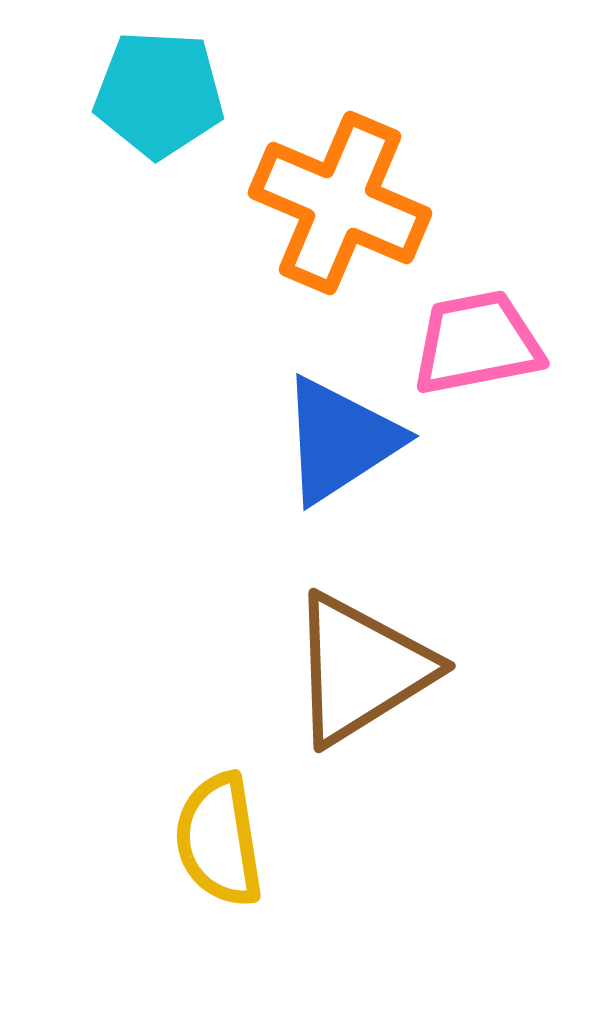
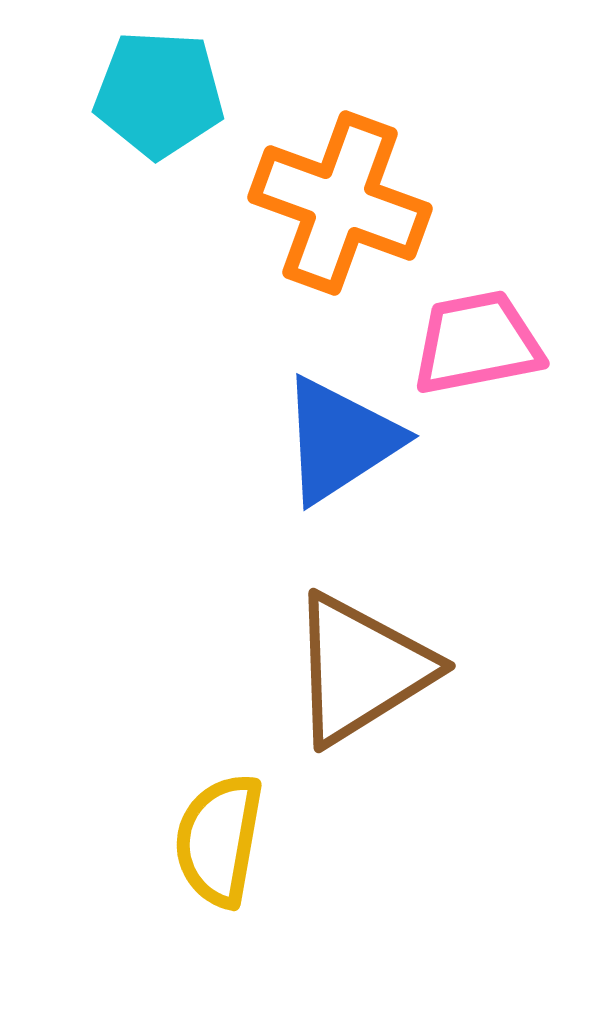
orange cross: rotated 3 degrees counterclockwise
yellow semicircle: rotated 19 degrees clockwise
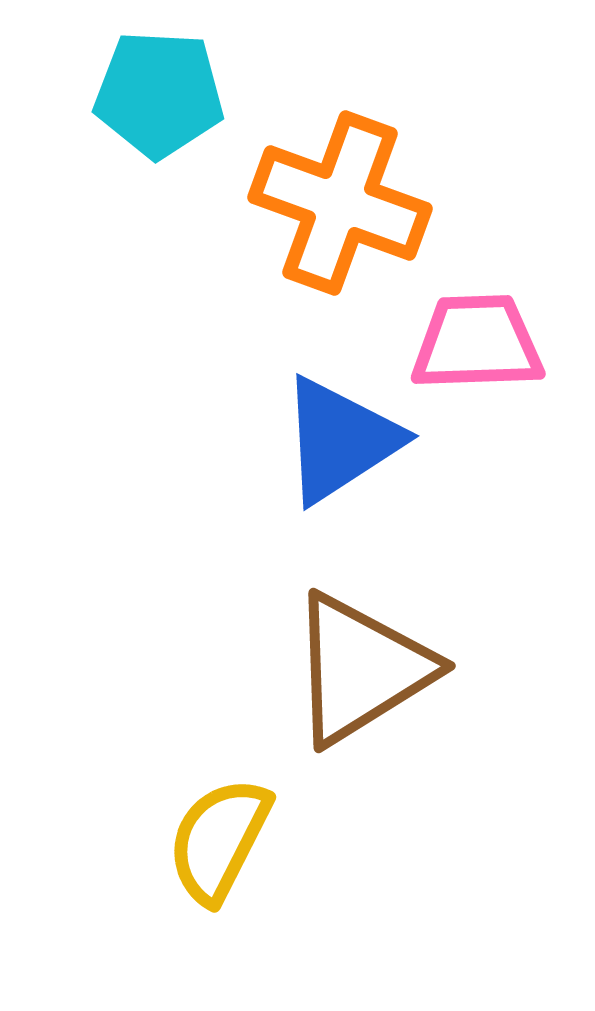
pink trapezoid: rotated 9 degrees clockwise
yellow semicircle: rotated 17 degrees clockwise
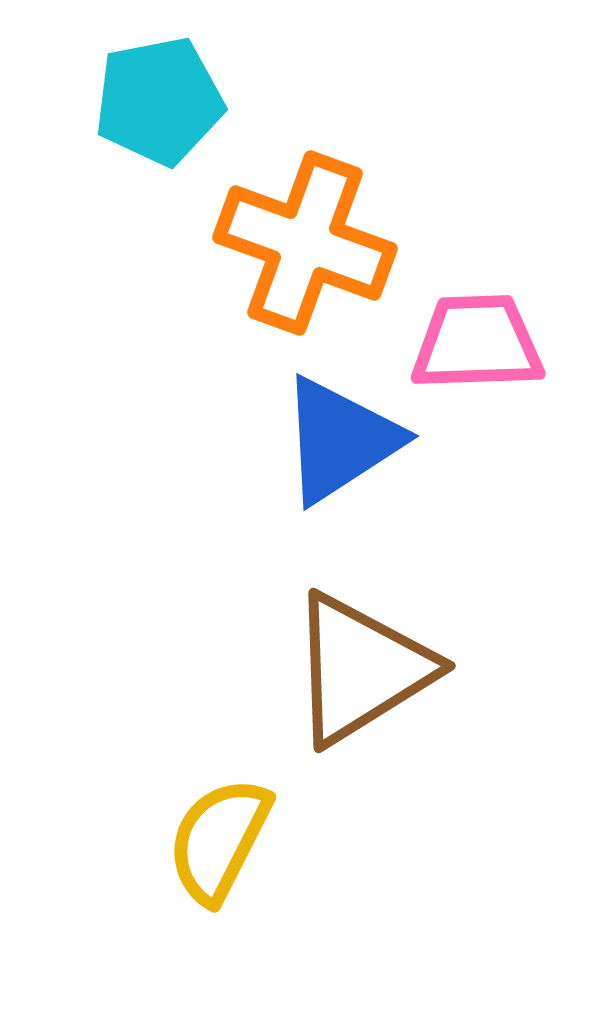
cyan pentagon: moved 7 px down; rotated 14 degrees counterclockwise
orange cross: moved 35 px left, 40 px down
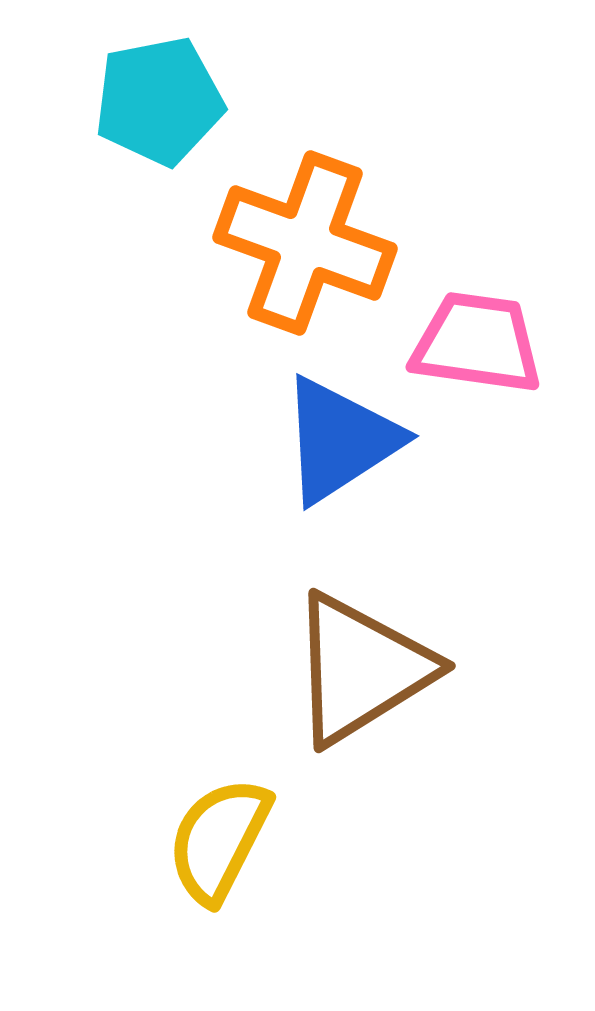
pink trapezoid: rotated 10 degrees clockwise
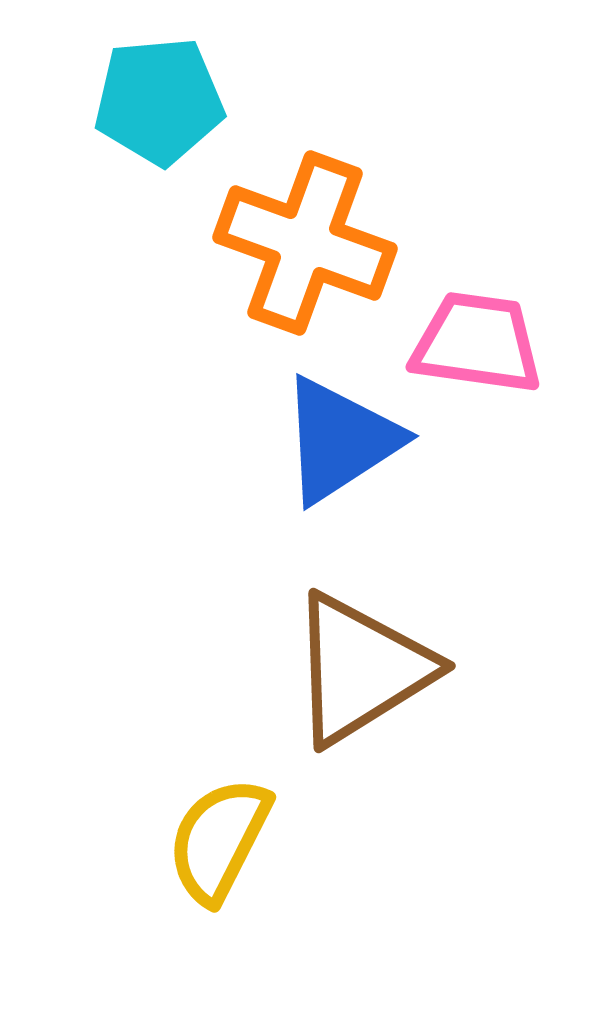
cyan pentagon: rotated 6 degrees clockwise
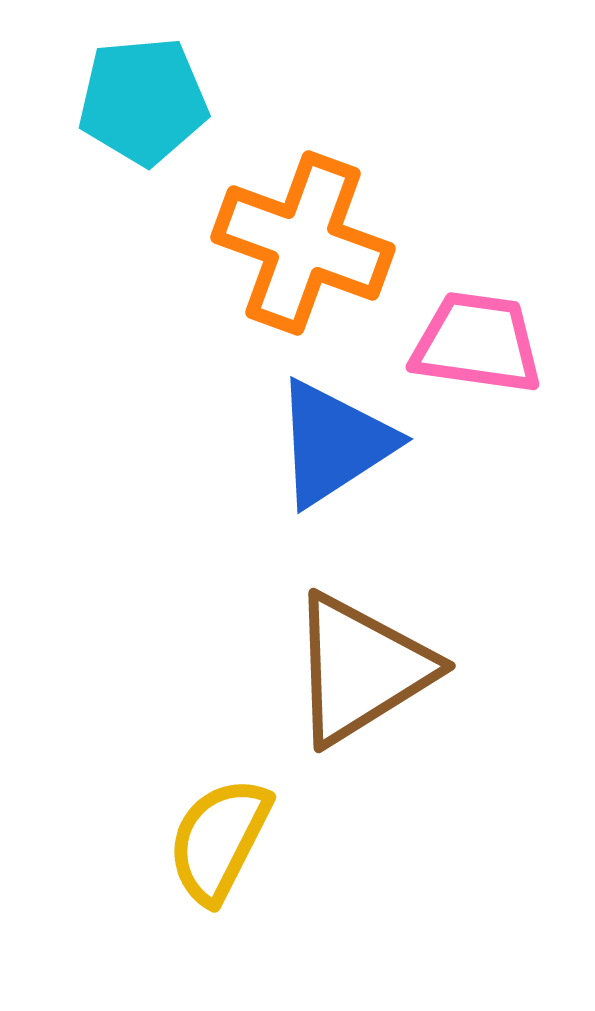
cyan pentagon: moved 16 px left
orange cross: moved 2 px left
blue triangle: moved 6 px left, 3 px down
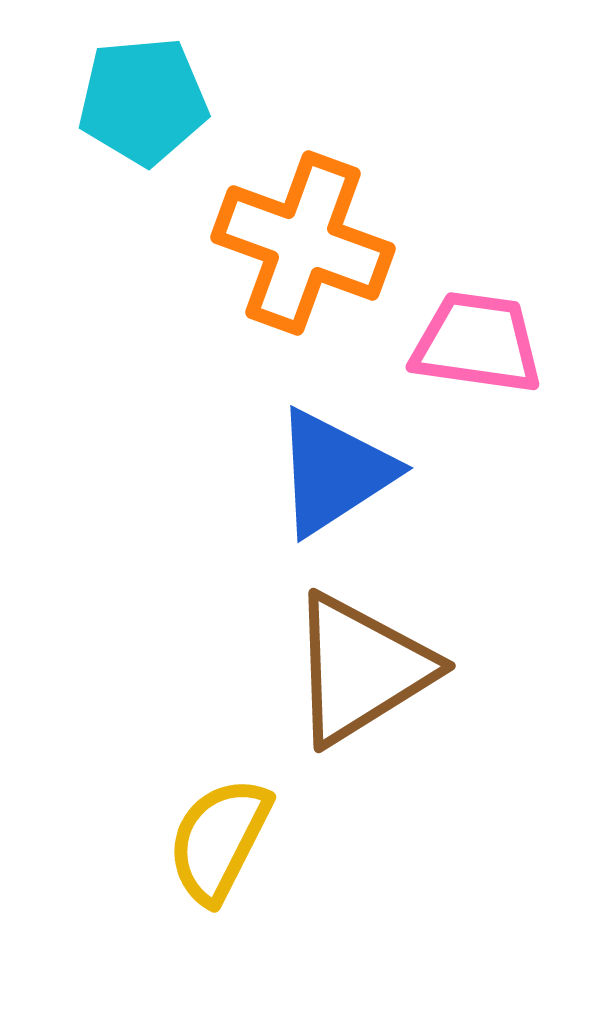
blue triangle: moved 29 px down
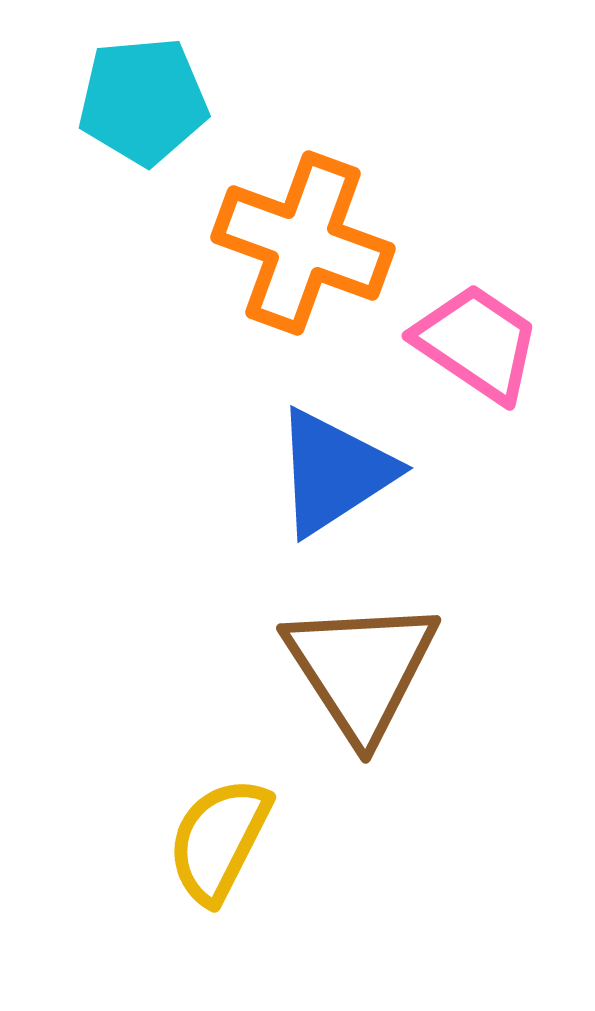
pink trapezoid: rotated 26 degrees clockwise
brown triangle: rotated 31 degrees counterclockwise
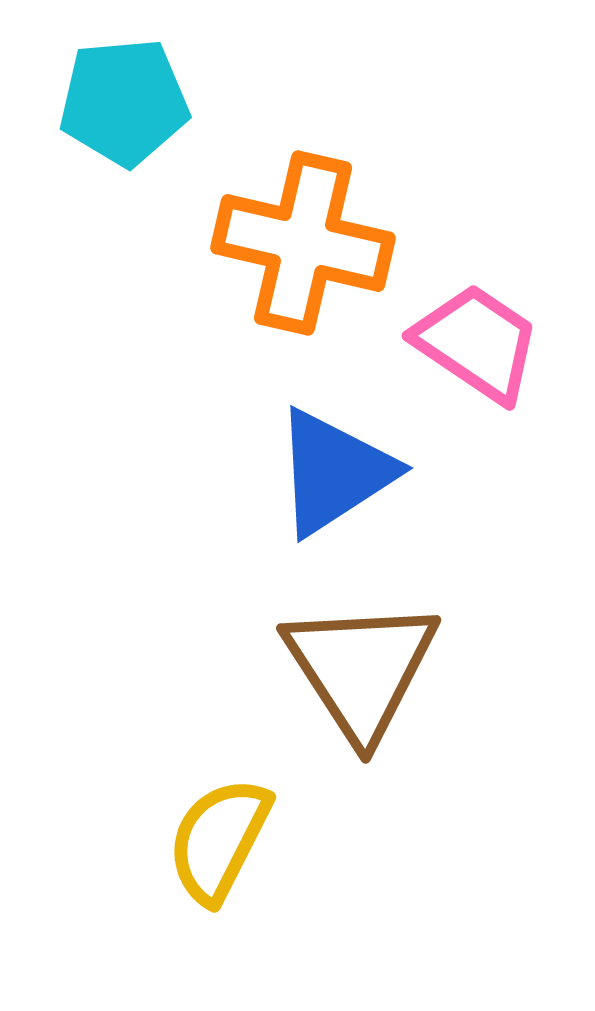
cyan pentagon: moved 19 px left, 1 px down
orange cross: rotated 7 degrees counterclockwise
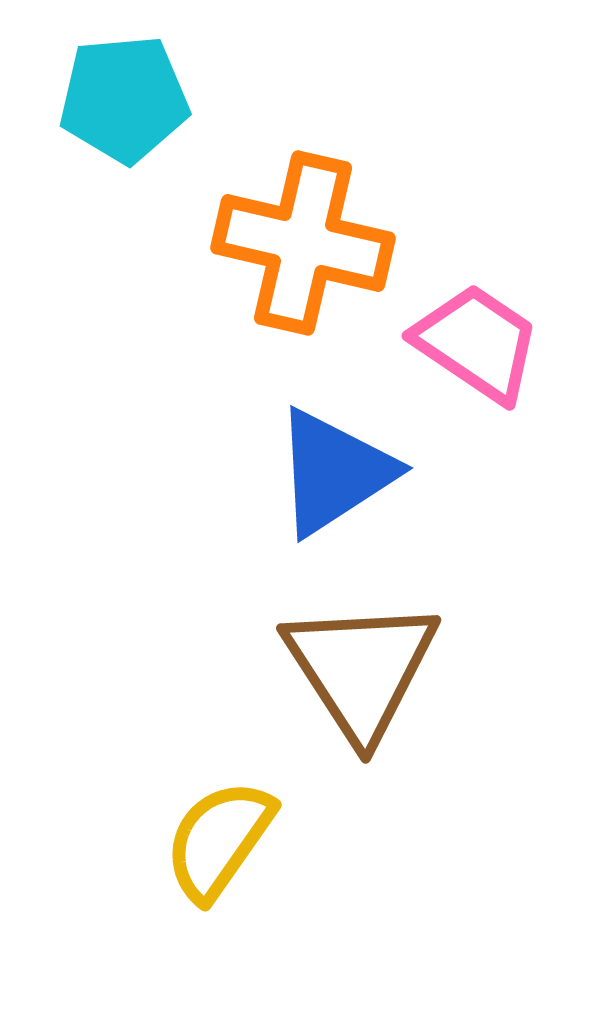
cyan pentagon: moved 3 px up
yellow semicircle: rotated 8 degrees clockwise
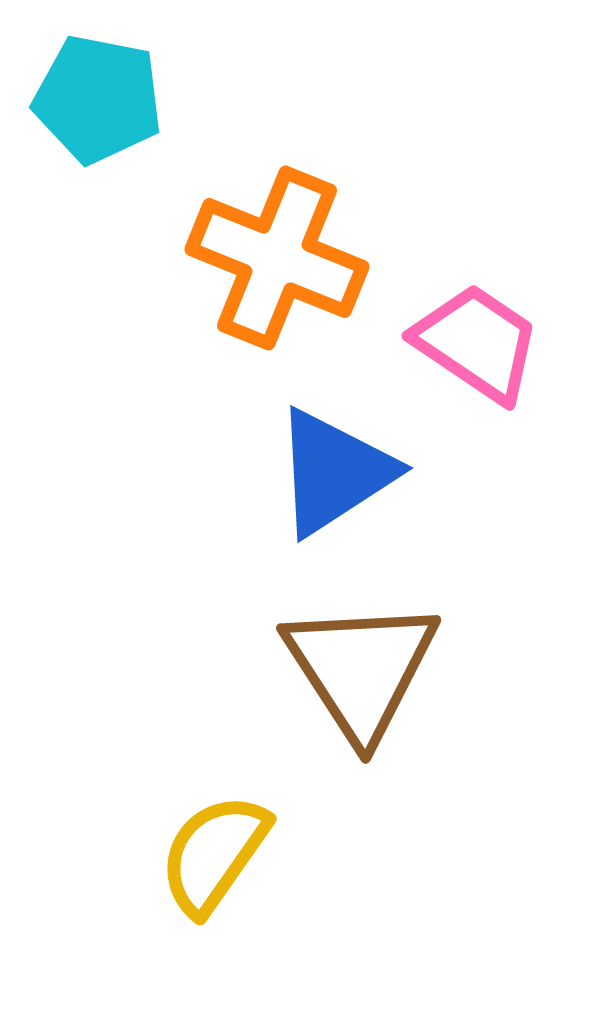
cyan pentagon: moved 26 px left; rotated 16 degrees clockwise
orange cross: moved 26 px left, 15 px down; rotated 9 degrees clockwise
yellow semicircle: moved 5 px left, 14 px down
